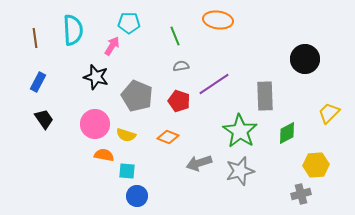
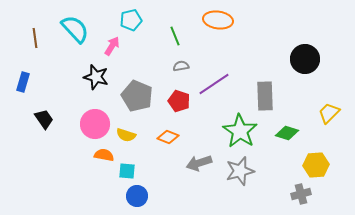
cyan pentagon: moved 2 px right, 3 px up; rotated 15 degrees counterclockwise
cyan semicircle: moved 2 px right, 1 px up; rotated 40 degrees counterclockwise
blue rectangle: moved 15 px left; rotated 12 degrees counterclockwise
green diamond: rotated 45 degrees clockwise
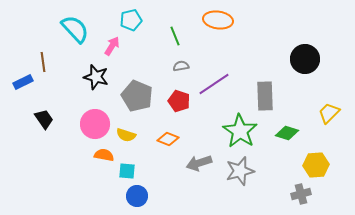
brown line: moved 8 px right, 24 px down
blue rectangle: rotated 48 degrees clockwise
orange diamond: moved 2 px down
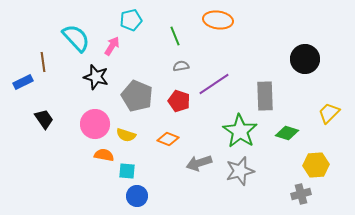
cyan semicircle: moved 1 px right, 9 px down
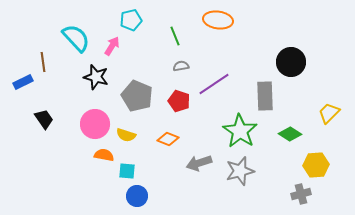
black circle: moved 14 px left, 3 px down
green diamond: moved 3 px right, 1 px down; rotated 15 degrees clockwise
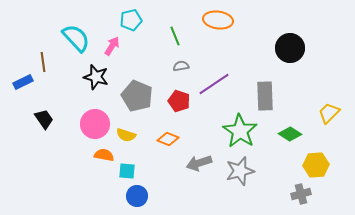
black circle: moved 1 px left, 14 px up
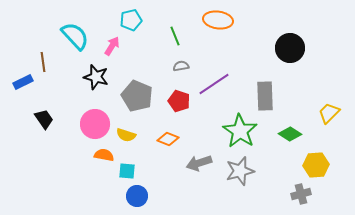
cyan semicircle: moved 1 px left, 2 px up
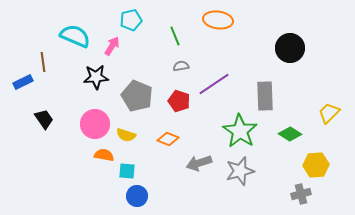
cyan semicircle: rotated 24 degrees counterclockwise
black star: rotated 20 degrees counterclockwise
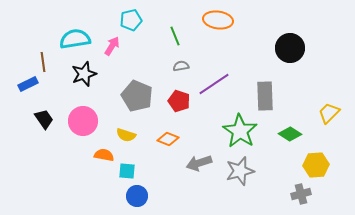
cyan semicircle: moved 3 px down; rotated 32 degrees counterclockwise
black star: moved 12 px left, 3 px up; rotated 15 degrees counterclockwise
blue rectangle: moved 5 px right, 2 px down
pink circle: moved 12 px left, 3 px up
